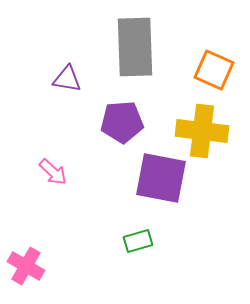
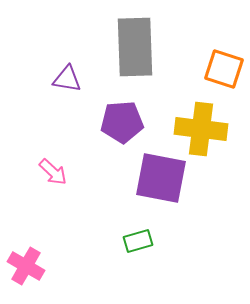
orange square: moved 10 px right, 1 px up; rotated 6 degrees counterclockwise
yellow cross: moved 1 px left, 2 px up
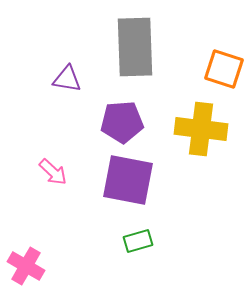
purple square: moved 33 px left, 2 px down
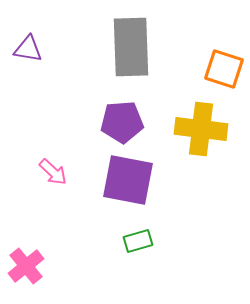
gray rectangle: moved 4 px left
purple triangle: moved 39 px left, 30 px up
pink cross: rotated 21 degrees clockwise
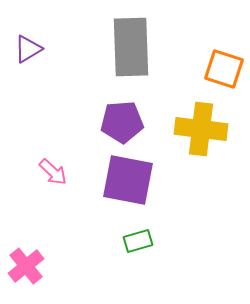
purple triangle: rotated 40 degrees counterclockwise
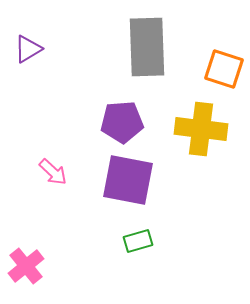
gray rectangle: moved 16 px right
